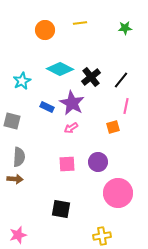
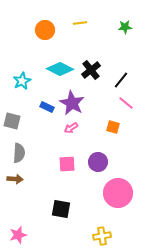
green star: moved 1 px up
black cross: moved 7 px up
pink line: moved 3 px up; rotated 63 degrees counterclockwise
orange square: rotated 32 degrees clockwise
gray semicircle: moved 4 px up
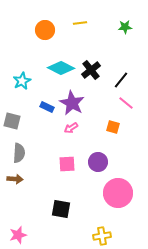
cyan diamond: moved 1 px right, 1 px up
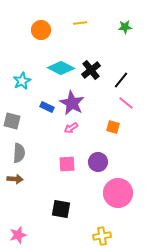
orange circle: moved 4 px left
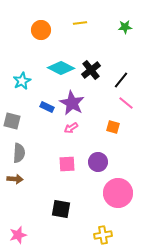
yellow cross: moved 1 px right, 1 px up
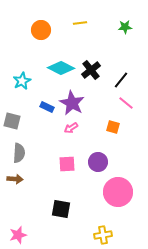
pink circle: moved 1 px up
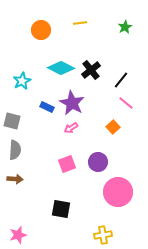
green star: rotated 24 degrees counterclockwise
orange square: rotated 32 degrees clockwise
gray semicircle: moved 4 px left, 3 px up
pink square: rotated 18 degrees counterclockwise
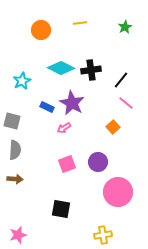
black cross: rotated 30 degrees clockwise
pink arrow: moved 7 px left
